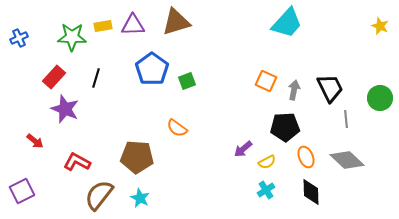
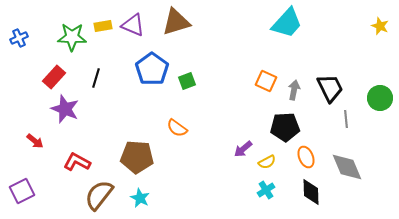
purple triangle: rotated 25 degrees clockwise
gray diamond: moved 7 px down; rotated 24 degrees clockwise
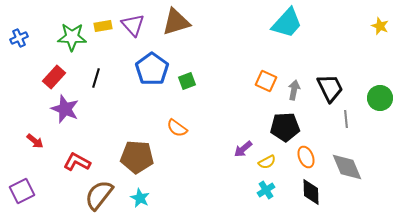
purple triangle: rotated 25 degrees clockwise
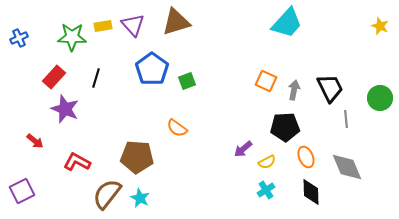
brown semicircle: moved 8 px right, 1 px up
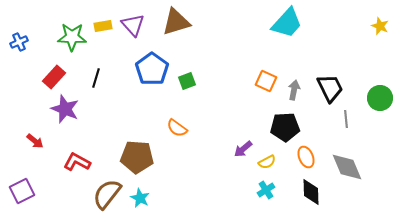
blue cross: moved 4 px down
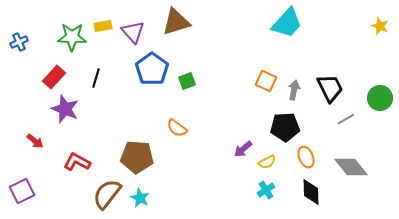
purple triangle: moved 7 px down
gray line: rotated 66 degrees clockwise
gray diamond: moved 4 px right; rotated 16 degrees counterclockwise
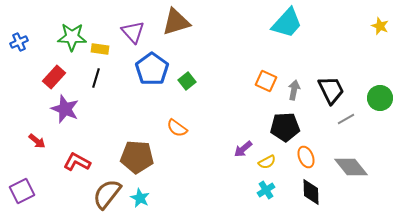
yellow rectangle: moved 3 px left, 23 px down; rotated 18 degrees clockwise
green square: rotated 18 degrees counterclockwise
black trapezoid: moved 1 px right, 2 px down
red arrow: moved 2 px right
